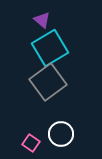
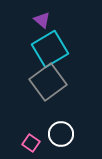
cyan square: moved 1 px down
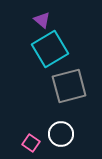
gray square: moved 21 px right, 4 px down; rotated 21 degrees clockwise
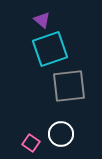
cyan square: rotated 12 degrees clockwise
gray square: rotated 9 degrees clockwise
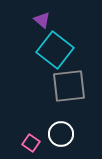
cyan square: moved 5 px right, 1 px down; rotated 33 degrees counterclockwise
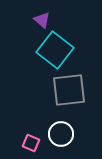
gray square: moved 4 px down
pink square: rotated 12 degrees counterclockwise
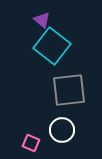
cyan square: moved 3 px left, 4 px up
white circle: moved 1 px right, 4 px up
